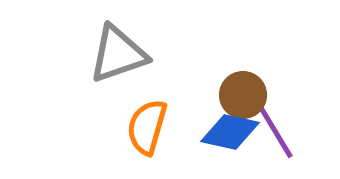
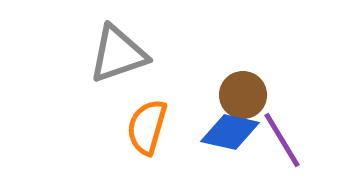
purple line: moved 7 px right, 9 px down
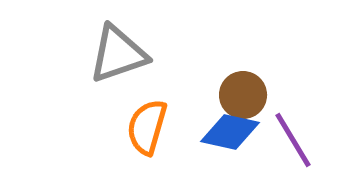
purple line: moved 11 px right
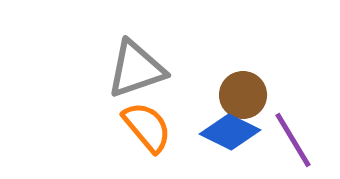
gray triangle: moved 18 px right, 15 px down
orange semicircle: rotated 124 degrees clockwise
blue diamond: rotated 14 degrees clockwise
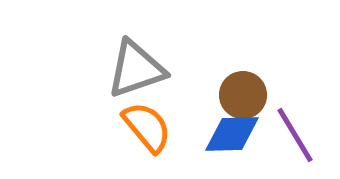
blue diamond: moved 2 px right, 2 px down; rotated 28 degrees counterclockwise
purple line: moved 2 px right, 5 px up
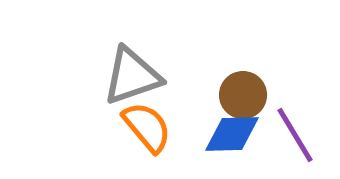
gray triangle: moved 4 px left, 7 px down
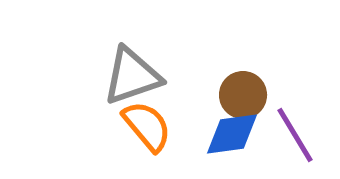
orange semicircle: moved 1 px up
blue diamond: rotated 6 degrees counterclockwise
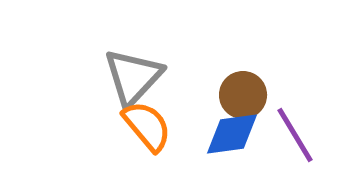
gray triangle: moved 1 px right, 1 px down; rotated 28 degrees counterclockwise
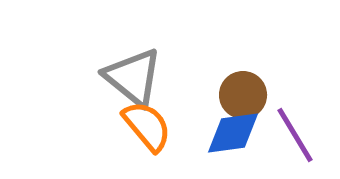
gray triangle: rotated 34 degrees counterclockwise
blue diamond: moved 1 px right, 1 px up
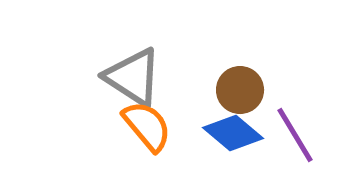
gray triangle: rotated 6 degrees counterclockwise
brown circle: moved 3 px left, 5 px up
blue diamond: rotated 48 degrees clockwise
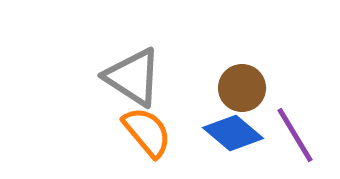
brown circle: moved 2 px right, 2 px up
orange semicircle: moved 6 px down
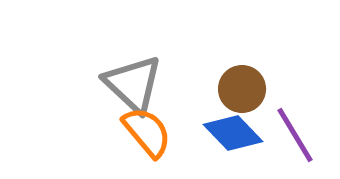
gray triangle: moved 7 px down; rotated 10 degrees clockwise
brown circle: moved 1 px down
blue diamond: rotated 6 degrees clockwise
